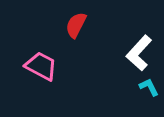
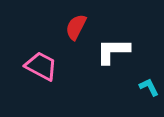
red semicircle: moved 2 px down
white L-shape: moved 26 px left, 2 px up; rotated 48 degrees clockwise
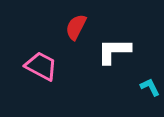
white L-shape: moved 1 px right
cyan L-shape: moved 1 px right
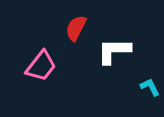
red semicircle: moved 1 px down
pink trapezoid: rotated 100 degrees clockwise
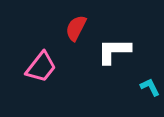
pink trapezoid: moved 1 px down
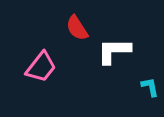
red semicircle: moved 1 px right; rotated 60 degrees counterclockwise
cyan L-shape: rotated 15 degrees clockwise
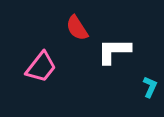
cyan L-shape: rotated 35 degrees clockwise
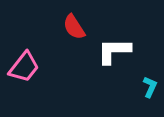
red semicircle: moved 3 px left, 1 px up
pink trapezoid: moved 17 px left
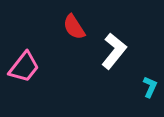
white L-shape: rotated 129 degrees clockwise
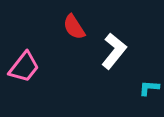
cyan L-shape: moved 1 px left, 1 px down; rotated 110 degrees counterclockwise
